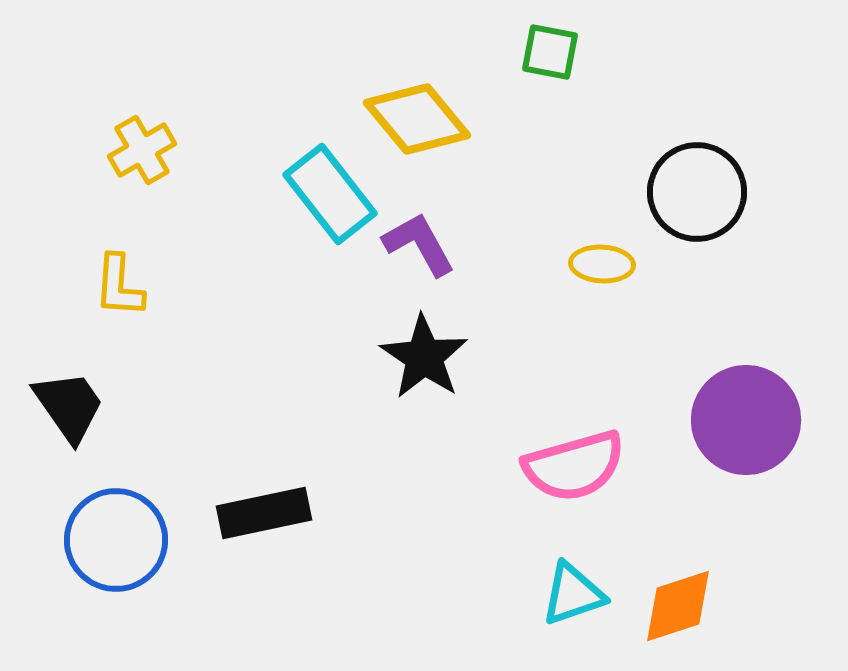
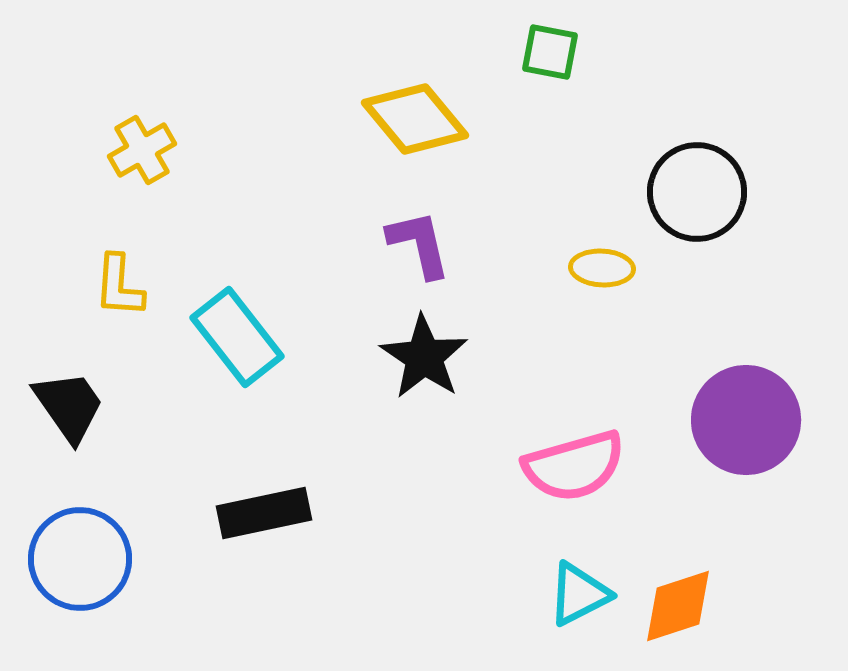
yellow diamond: moved 2 px left
cyan rectangle: moved 93 px left, 143 px down
purple L-shape: rotated 16 degrees clockwise
yellow ellipse: moved 4 px down
blue circle: moved 36 px left, 19 px down
cyan triangle: moved 6 px right; rotated 8 degrees counterclockwise
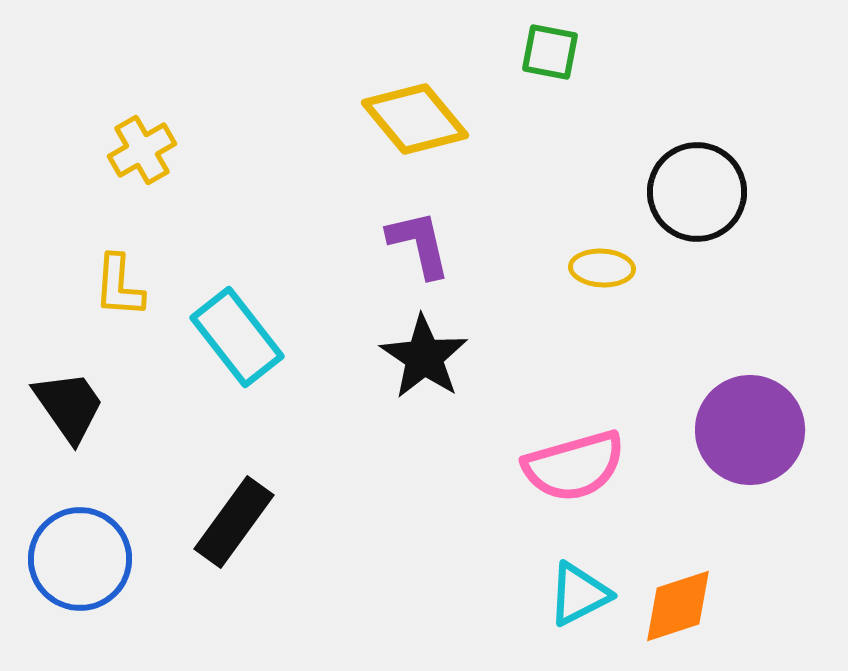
purple circle: moved 4 px right, 10 px down
black rectangle: moved 30 px left, 9 px down; rotated 42 degrees counterclockwise
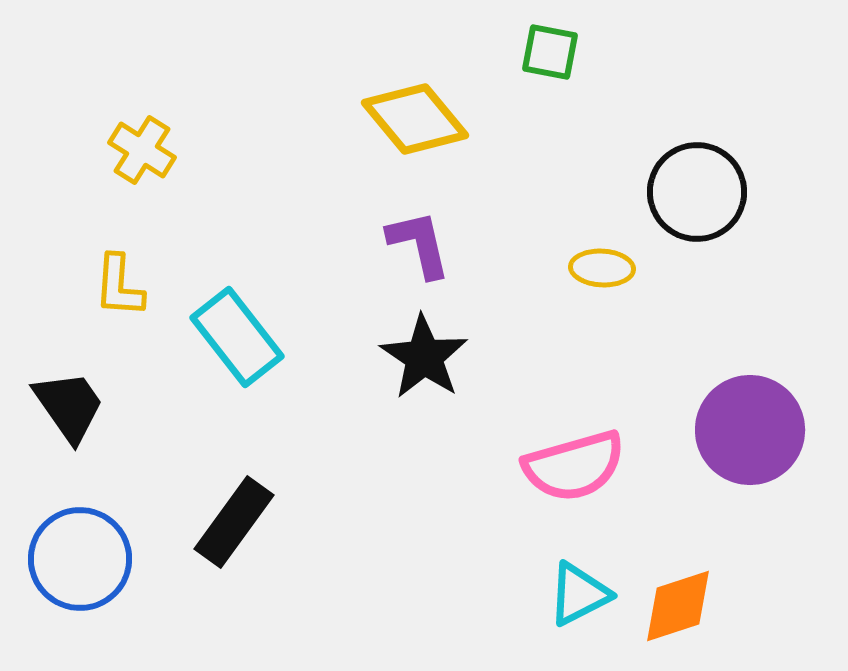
yellow cross: rotated 28 degrees counterclockwise
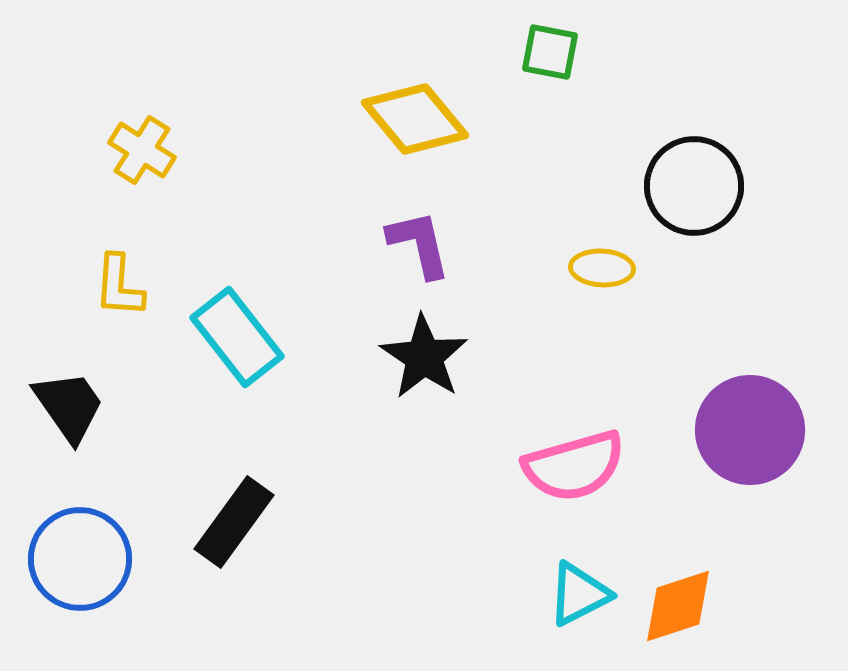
black circle: moved 3 px left, 6 px up
